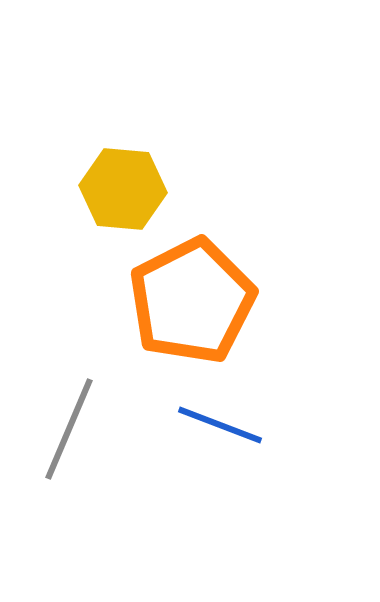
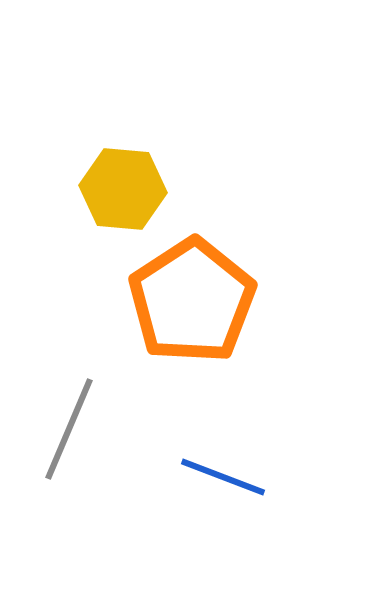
orange pentagon: rotated 6 degrees counterclockwise
blue line: moved 3 px right, 52 px down
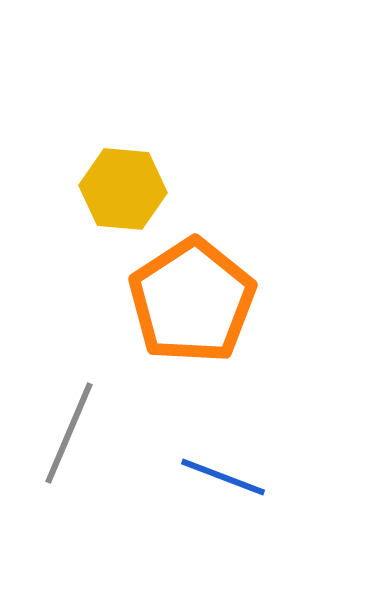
gray line: moved 4 px down
